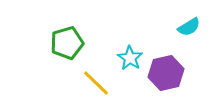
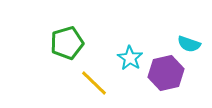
cyan semicircle: moved 17 px down; rotated 50 degrees clockwise
yellow line: moved 2 px left
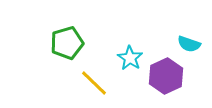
purple hexagon: moved 3 px down; rotated 12 degrees counterclockwise
